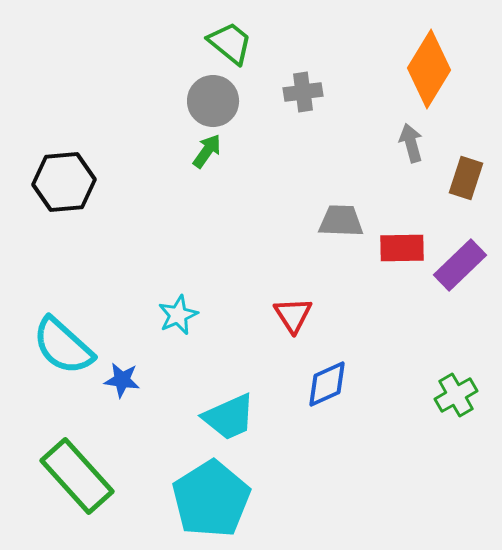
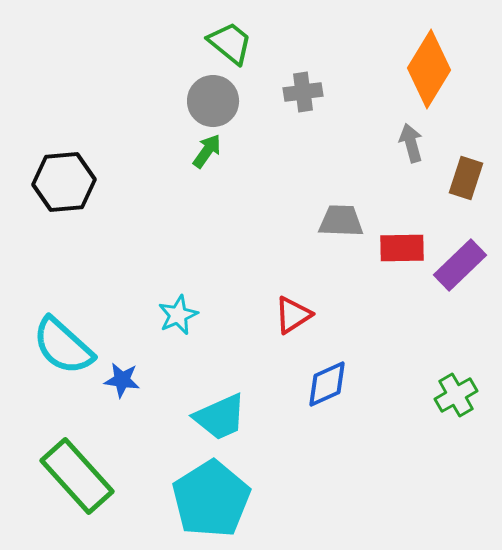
red triangle: rotated 30 degrees clockwise
cyan trapezoid: moved 9 px left
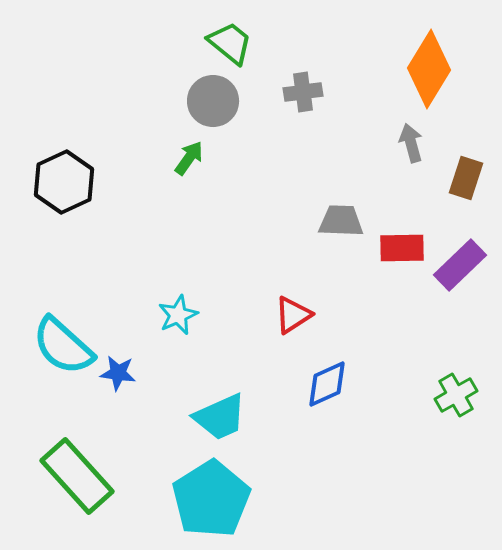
green arrow: moved 18 px left, 7 px down
black hexagon: rotated 20 degrees counterclockwise
blue star: moved 4 px left, 7 px up
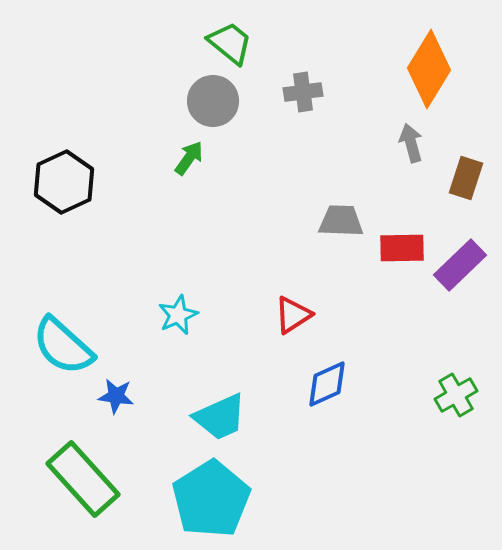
blue star: moved 2 px left, 23 px down
green rectangle: moved 6 px right, 3 px down
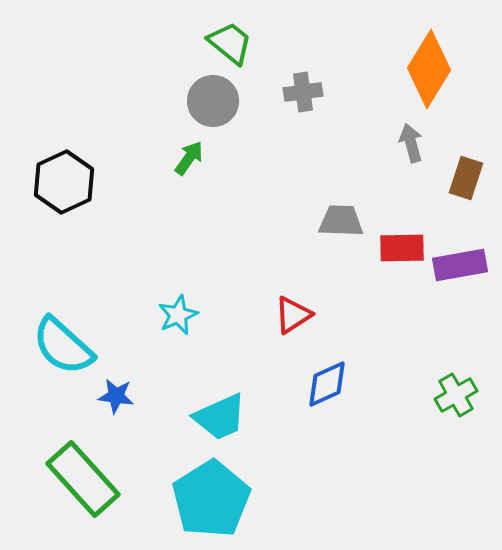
purple rectangle: rotated 34 degrees clockwise
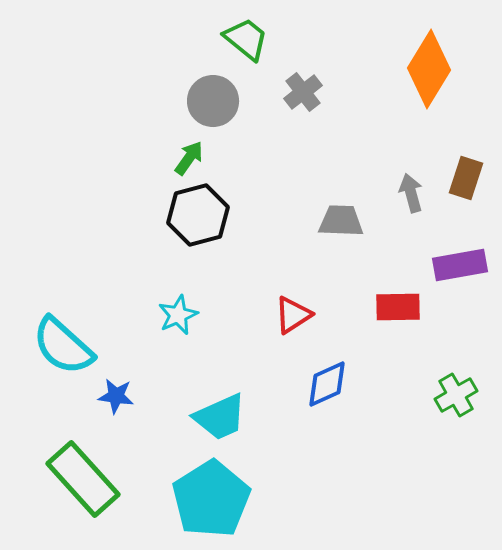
green trapezoid: moved 16 px right, 4 px up
gray cross: rotated 30 degrees counterclockwise
gray arrow: moved 50 px down
black hexagon: moved 134 px right, 33 px down; rotated 10 degrees clockwise
red rectangle: moved 4 px left, 59 px down
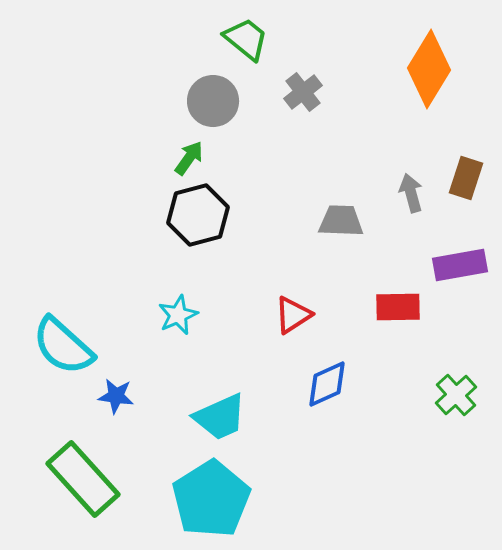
green cross: rotated 12 degrees counterclockwise
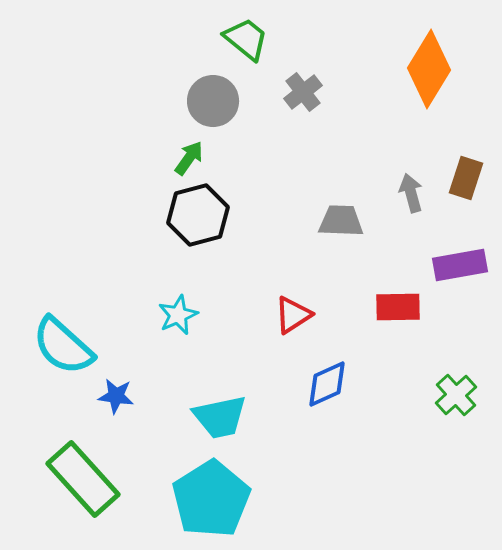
cyan trapezoid: rotated 12 degrees clockwise
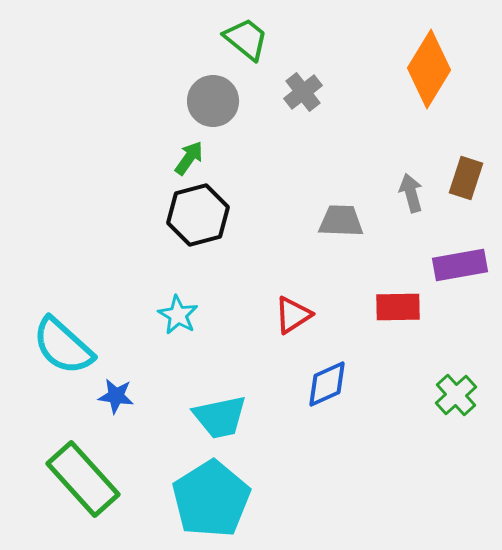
cyan star: rotated 18 degrees counterclockwise
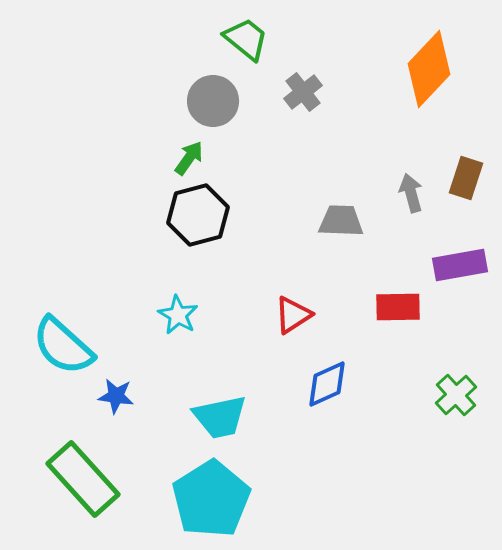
orange diamond: rotated 12 degrees clockwise
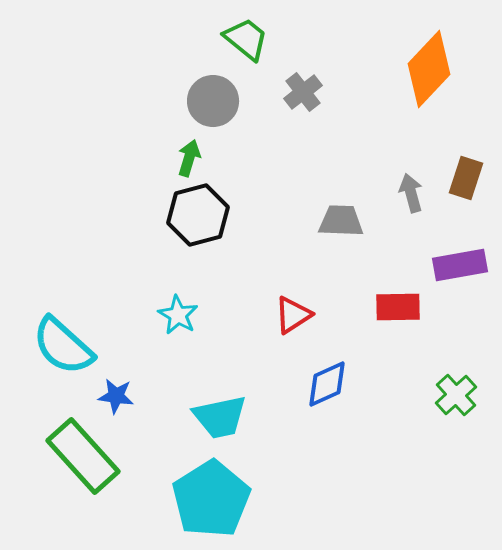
green arrow: rotated 18 degrees counterclockwise
green rectangle: moved 23 px up
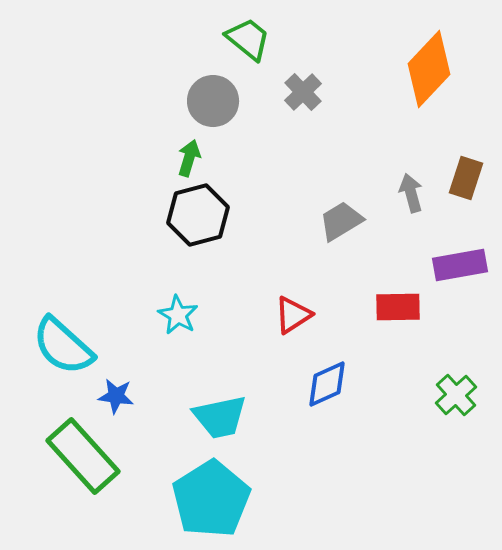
green trapezoid: moved 2 px right
gray cross: rotated 6 degrees counterclockwise
gray trapezoid: rotated 33 degrees counterclockwise
